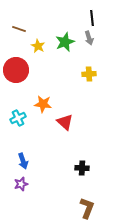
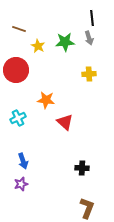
green star: rotated 18 degrees clockwise
orange star: moved 3 px right, 4 px up
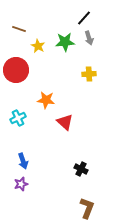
black line: moved 8 px left; rotated 49 degrees clockwise
black cross: moved 1 px left, 1 px down; rotated 24 degrees clockwise
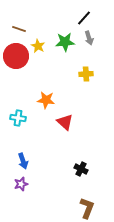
red circle: moved 14 px up
yellow cross: moved 3 px left
cyan cross: rotated 35 degrees clockwise
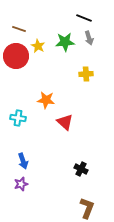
black line: rotated 70 degrees clockwise
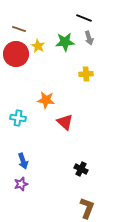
red circle: moved 2 px up
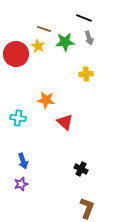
brown line: moved 25 px right
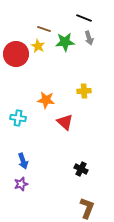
yellow cross: moved 2 px left, 17 px down
